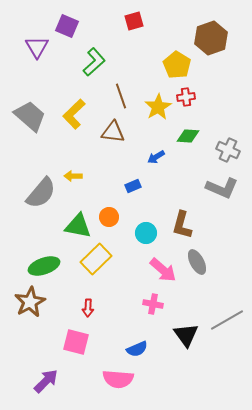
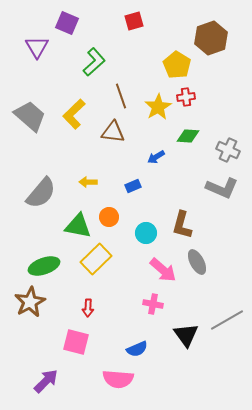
purple square: moved 3 px up
yellow arrow: moved 15 px right, 6 px down
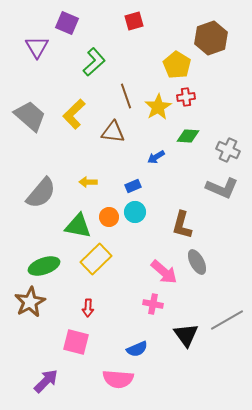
brown line: moved 5 px right
cyan circle: moved 11 px left, 21 px up
pink arrow: moved 1 px right, 2 px down
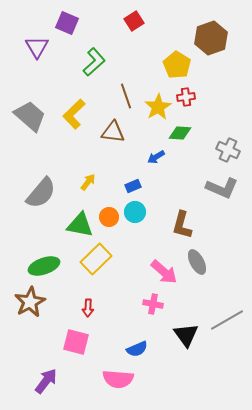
red square: rotated 18 degrees counterclockwise
green diamond: moved 8 px left, 3 px up
yellow arrow: rotated 126 degrees clockwise
green triangle: moved 2 px right, 1 px up
purple arrow: rotated 8 degrees counterclockwise
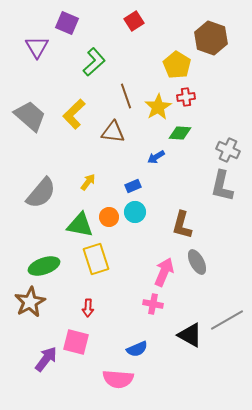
brown hexagon: rotated 20 degrees counterclockwise
gray L-shape: moved 2 px up; rotated 80 degrees clockwise
yellow rectangle: rotated 64 degrees counterclockwise
pink arrow: rotated 108 degrees counterclockwise
black triangle: moved 4 px right; rotated 24 degrees counterclockwise
purple arrow: moved 22 px up
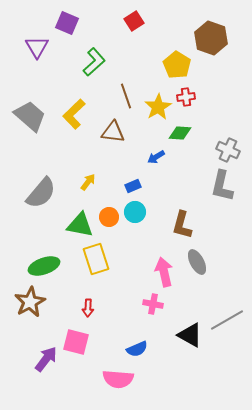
pink arrow: rotated 36 degrees counterclockwise
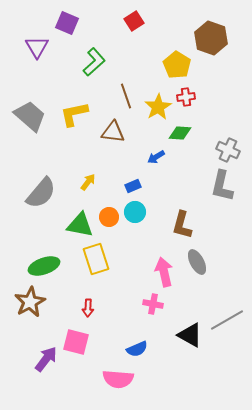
yellow L-shape: rotated 32 degrees clockwise
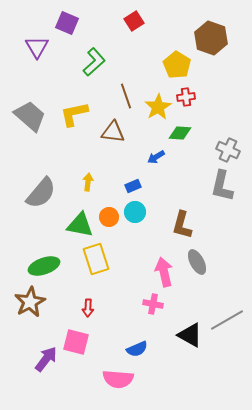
yellow arrow: rotated 30 degrees counterclockwise
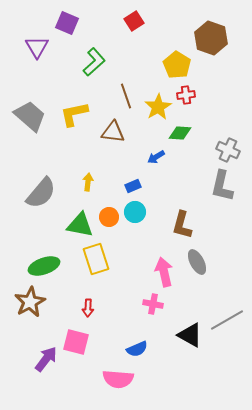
red cross: moved 2 px up
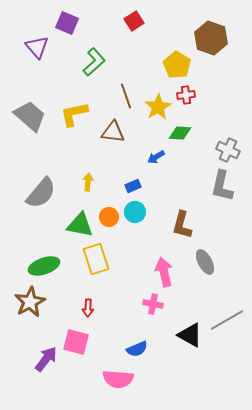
purple triangle: rotated 10 degrees counterclockwise
gray ellipse: moved 8 px right
